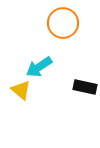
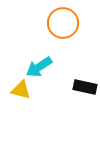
yellow triangle: rotated 25 degrees counterclockwise
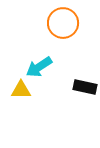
yellow triangle: rotated 15 degrees counterclockwise
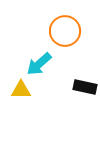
orange circle: moved 2 px right, 8 px down
cyan arrow: moved 3 px up; rotated 8 degrees counterclockwise
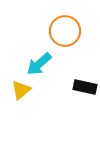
yellow triangle: rotated 40 degrees counterclockwise
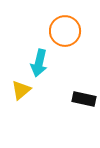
cyan arrow: moved 1 px up; rotated 36 degrees counterclockwise
black rectangle: moved 1 px left, 12 px down
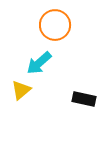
orange circle: moved 10 px left, 6 px up
cyan arrow: rotated 36 degrees clockwise
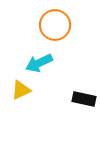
cyan arrow: rotated 16 degrees clockwise
yellow triangle: rotated 15 degrees clockwise
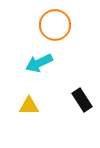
yellow triangle: moved 8 px right, 16 px down; rotated 25 degrees clockwise
black rectangle: moved 2 px left, 1 px down; rotated 45 degrees clockwise
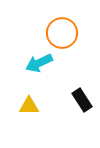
orange circle: moved 7 px right, 8 px down
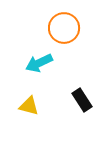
orange circle: moved 2 px right, 5 px up
yellow triangle: rotated 15 degrees clockwise
